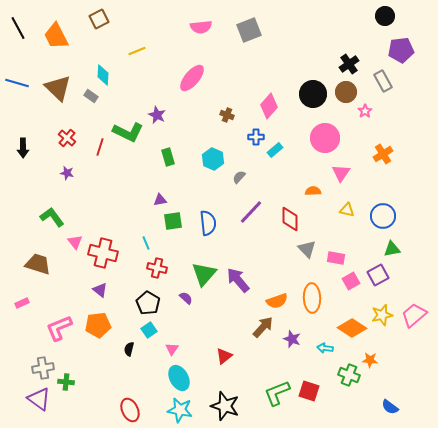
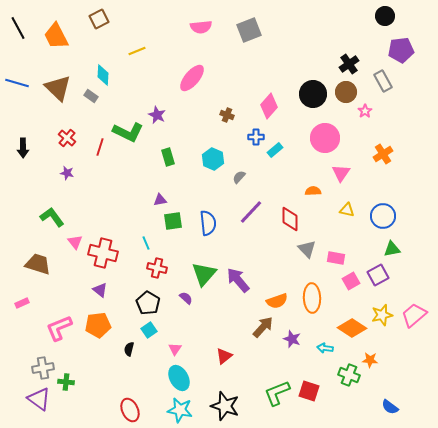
pink triangle at (172, 349): moved 3 px right
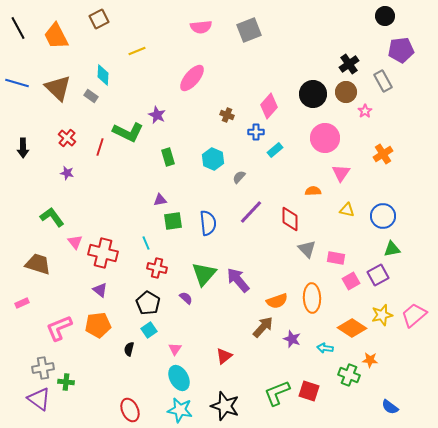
blue cross at (256, 137): moved 5 px up
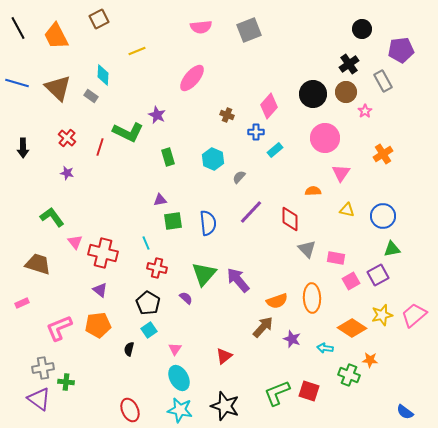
black circle at (385, 16): moved 23 px left, 13 px down
blue semicircle at (390, 407): moved 15 px right, 5 px down
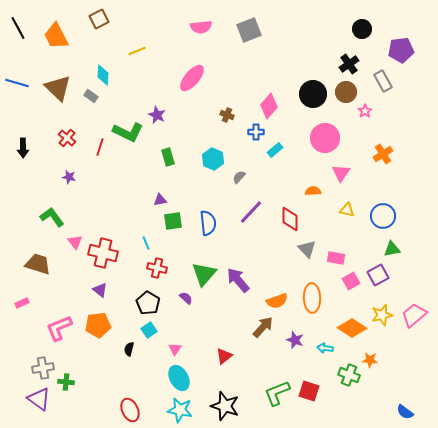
purple star at (67, 173): moved 2 px right, 4 px down
purple star at (292, 339): moved 3 px right, 1 px down
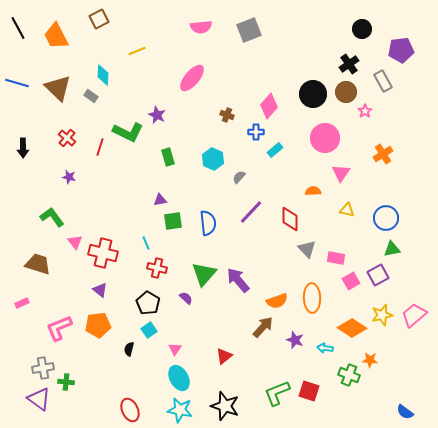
blue circle at (383, 216): moved 3 px right, 2 px down
